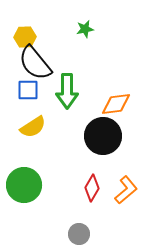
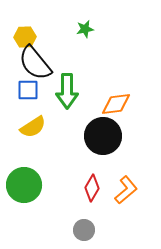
gray circle: moved 5 px right, 4 px up
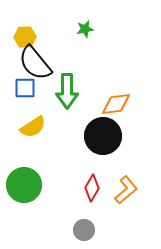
blue square: moved 3 px left, 2 px up
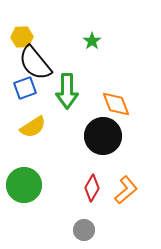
green star: moved 7 px right, 12 px down; rotated 24 degrees counterclockwise
yellow hexagon: moved 3 px left
blue square: rotated 20 degrees counterclockwise
orange diamond: rotated 76 degrees clockwise
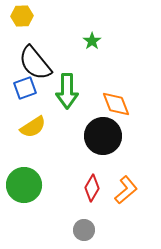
yellow hexagon: moved 21 px up
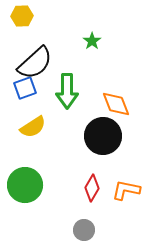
black semicircle: rotated 93 degrees counterclockwise
green circle: moved 1 px right
orange L-shape: rotated 128 degrees counterclockwise
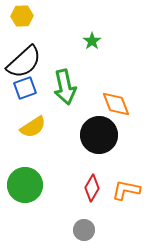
black semicircle: moved 11 px left, 1 px up
green arrow: moved 2 px left, 4 px up; rotated 12 degrees counterclockwise
black circle: moved 4 px left, 1 px up
